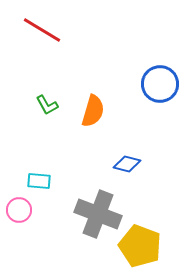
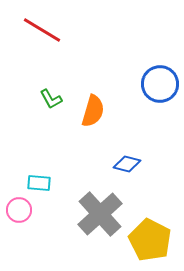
green L-shape: moved 4 px right, 6 px up
cyan rectangle: moved 2 px down
gray cross: moved 2 px right; rotated 27 degrees clockwise
yellow pentagon: moved 10 px right, 6 px up; rotated 6 degrees clockwise
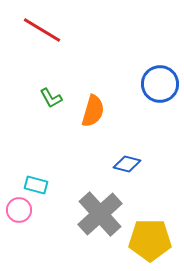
green L-shape: moved 1 px up
cyan rectangle: moved 3 px left, 2 px down; rotated 10 degrees clockwise
yellow pentagon: rotated 27 degrees counterclockwise
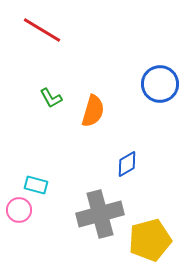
blue diamond: rotated 44 degrees counterclockwise
gray cross: rotated 27 degrees clockwise
yellow pentagon: rotated 15 degrees counterclockwise
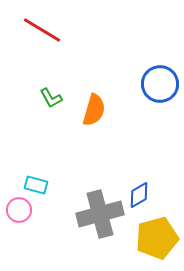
orange semicircle: moved 1 px right, 1 px up
blue diamond: moved 12 px right, 31 px down
yellow pentagon: moved 7 px right, 2 px up
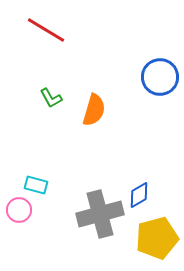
red line: moved 4 px right
blue circle: moved 7 px up
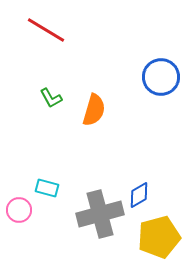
blue circle: moved 1 px right
cyan rectangle: moved 11 px right, 3 px down
yellow pentagon: moved 2 px right, 1 px up
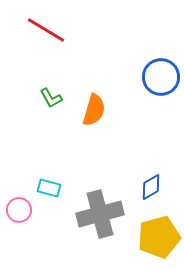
cyan rectangle: moved 2 px right
blue diamond: moved 12 px right, 8 px up
